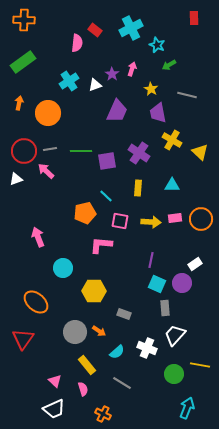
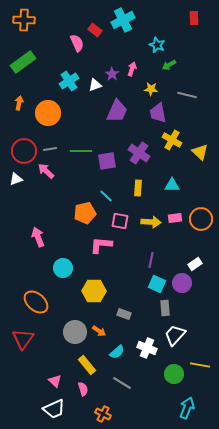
cyan cross at (131, 28): moved 8 px left, 8 px up
pink semicircle at (77, 43): rotated 30 degrees counterclockwise
yellow star at (151, 89): rotated 24 degrees counterclockwise
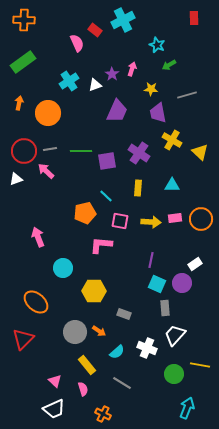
gray line at (187, 95): rotated 30 degrees counterclockwise
red triangle at (23, 339): rotated 10 degrees clockwise
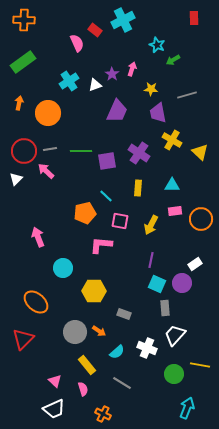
green arrow at (169, 65): moved 4 px right, 5 px up
white triangle at (16, 179): rotated 24 degrees counterclockwise
pink rectangle at (175, 218): moved 7 px up
yellow arrow at (151, 222): moved 3 px down; rotated 114 degrees clockwise
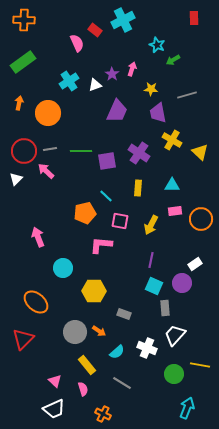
cyan square at (157, 284): moved 3 px left, 2 px down
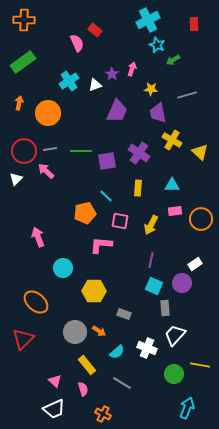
red rectangle at (194, 18): moved 6 px down
cyan cross at (123, 20): moved 25 px right
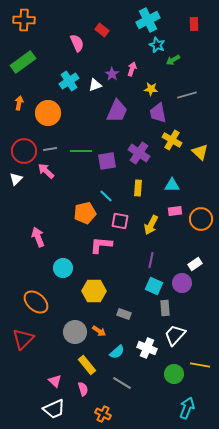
red rectangle at (95, 30): moved 7 px right
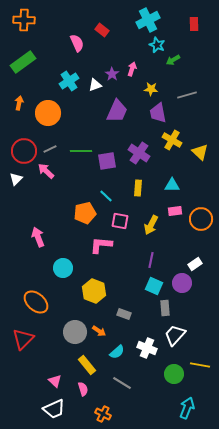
gray line at (50, 149): rotated 16 degrees counterclockwise
yellow hexagon at (94, 291): rotated 20 degrees clockwise
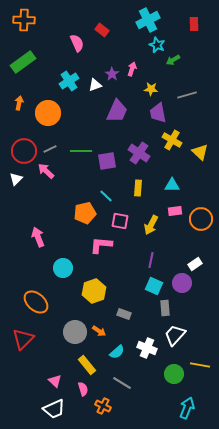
yellow hexagon at (94, 291): rotated 20 degrees clockwise
orange cross at (103, 414): moved 8 px up
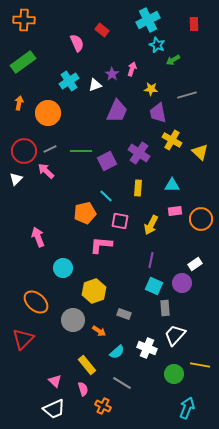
purple square at (107, 161): rotated 18 degrees counterclockwise
gray circle at (75, 332): moved 2 px left, 12 px up
